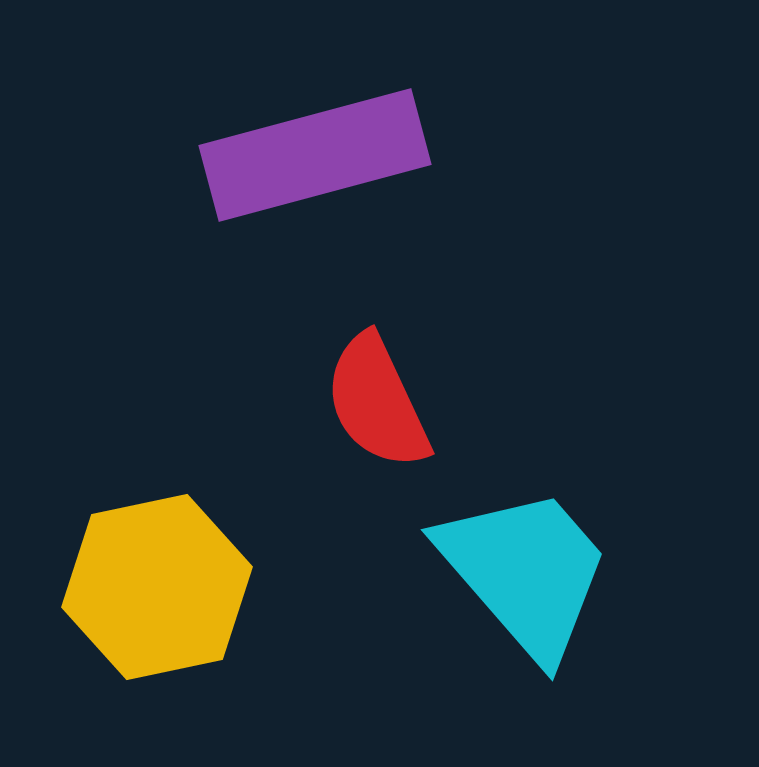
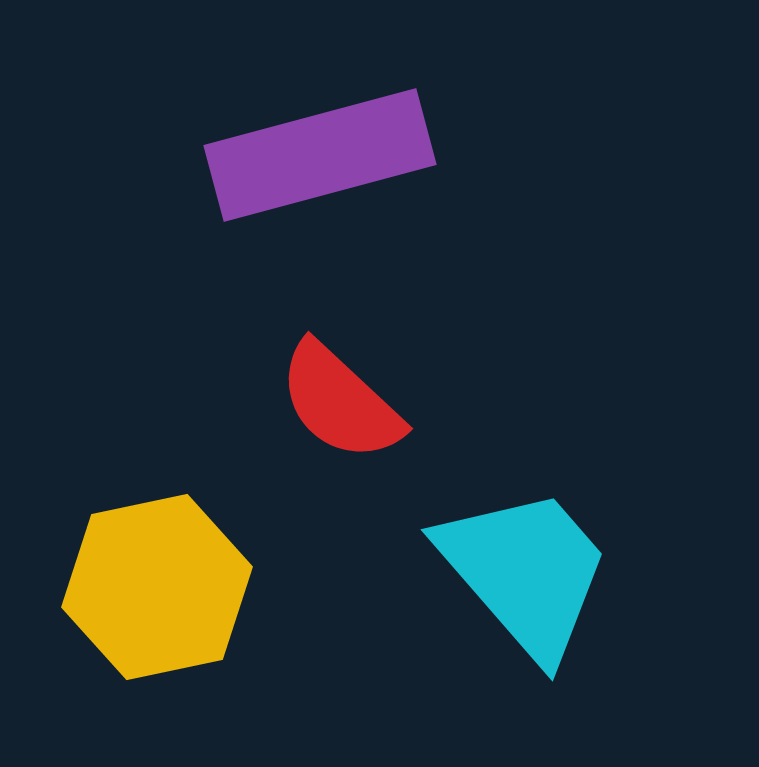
purple rectangle: moved 5 px right
red semicircle: moved 37 px left; rotated 22 degrees counterclockwise
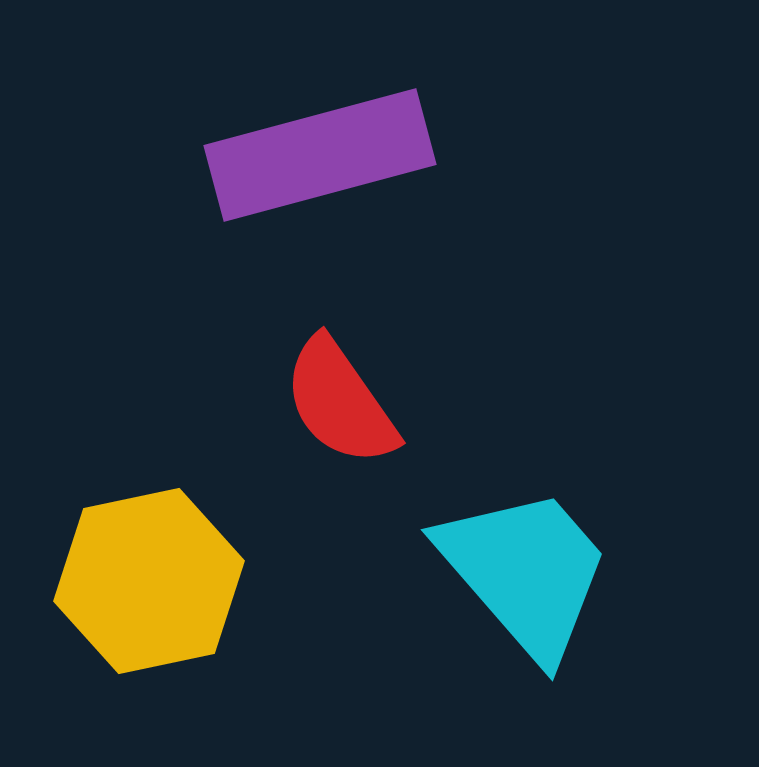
red semicircle: rotated 12 degrees clockwise
yellow hexagon: moved 8 px left, 6 px up
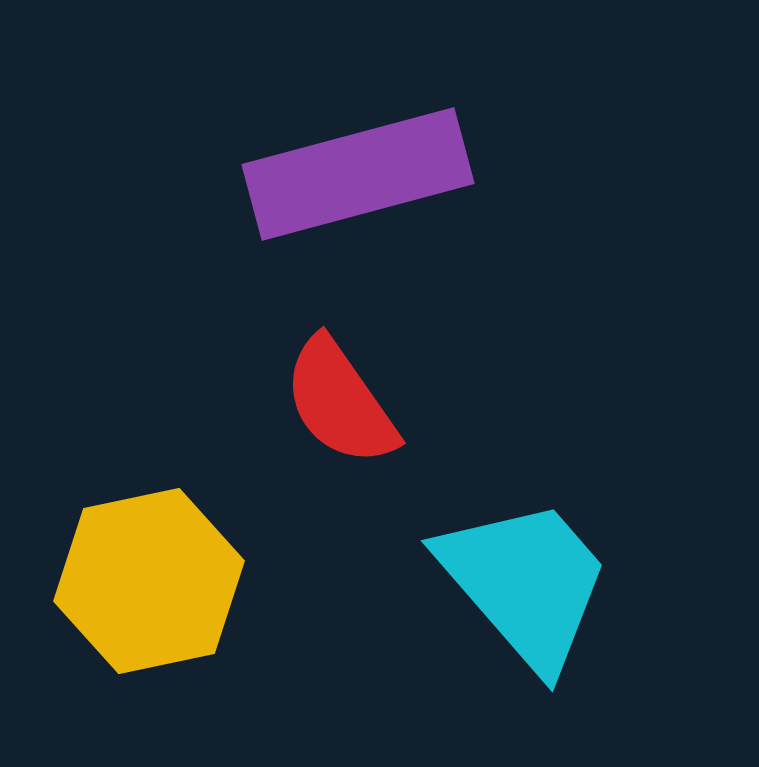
purple rectangle: moved 38 px right, 19 px down
cyan trapezoid: moved 11 px down
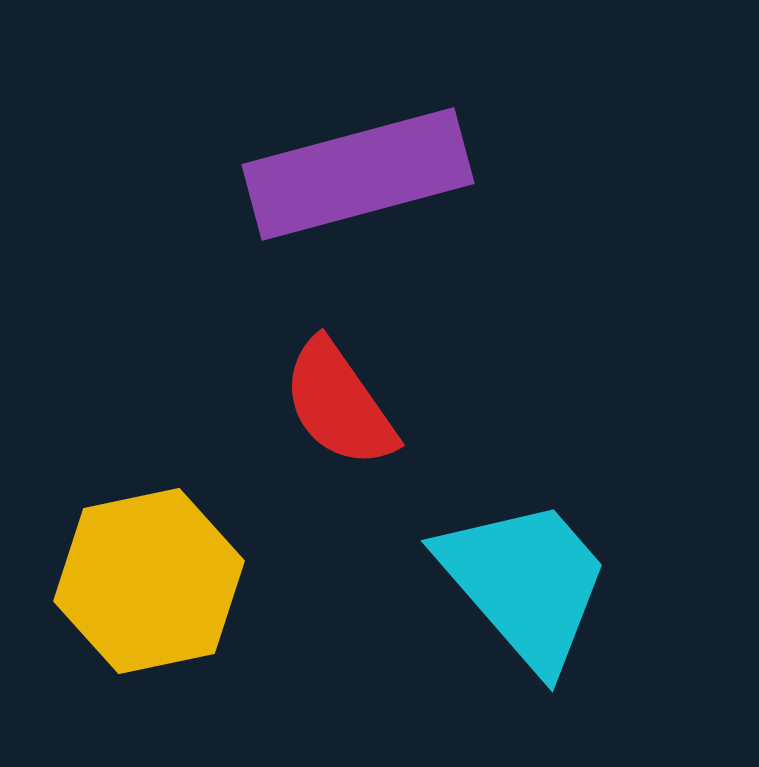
red semicircle: moved 1 px left, 2 px down
